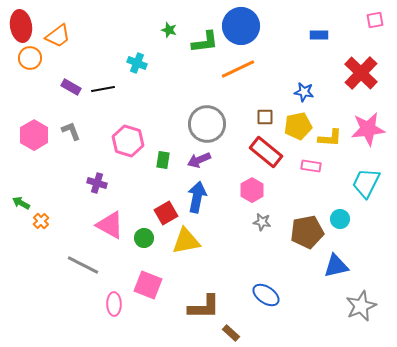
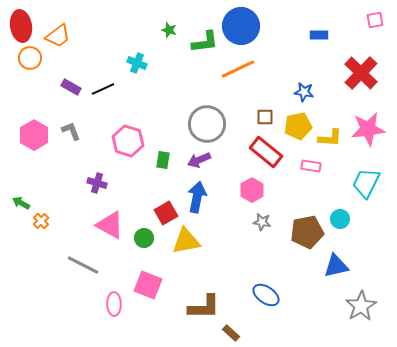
black line at (103, 89): rotated 15 degrees counterclockwise
gray star at (361, 306): rotated 8 degrees counterclockwise
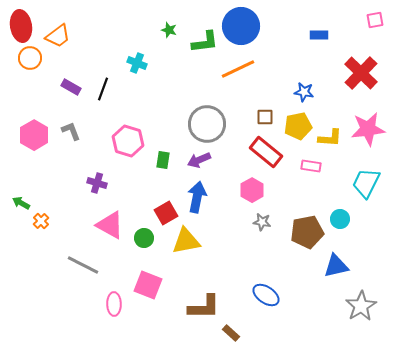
black line at (103, 89): rotated 45 degrees counterclockwise
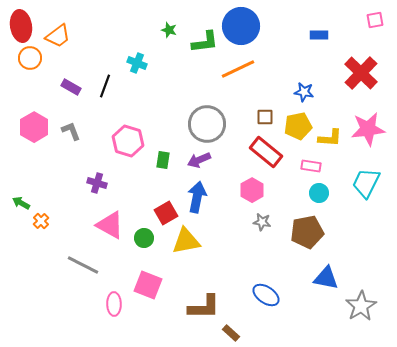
black line at (103, 89): moved 2 px right, 3 px up
pink hexagon at (34, 135): moved 8 px up
cyan circle at (340, 219): moved 21 px left, 26 px up
blue triangle at (336, 266): moved 10 px left, 12 px down; rotated 24 degrees clockwise
